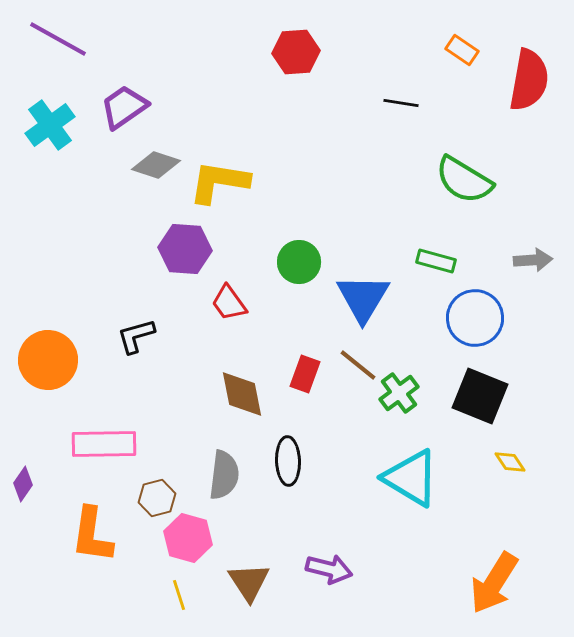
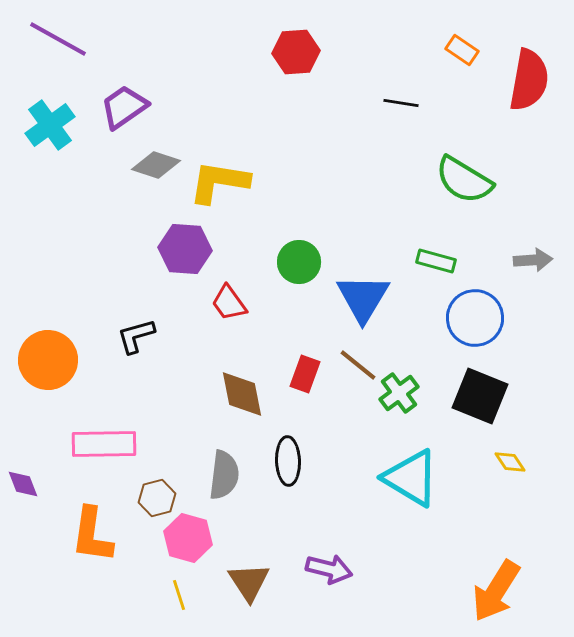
purple diamond: rotated 56 degrees counterclockwise
orange arrow: moved 2 px right, 8 px down
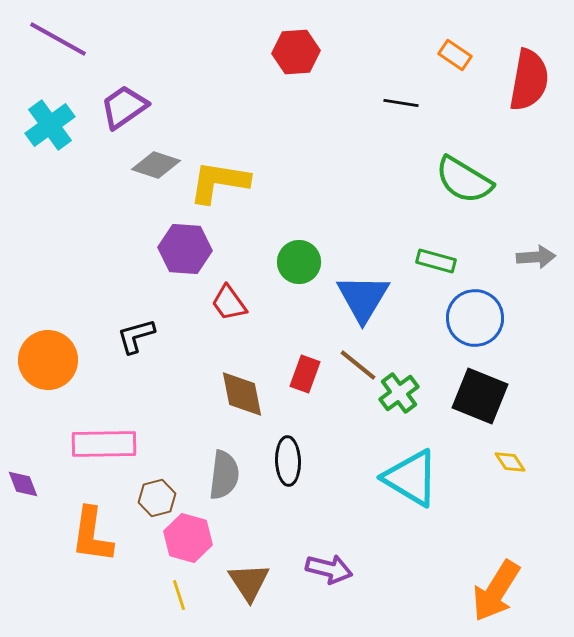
orange rectangle: moved 7 px left, 5 px down
gray arrow: moved 3 px right, 3 px up
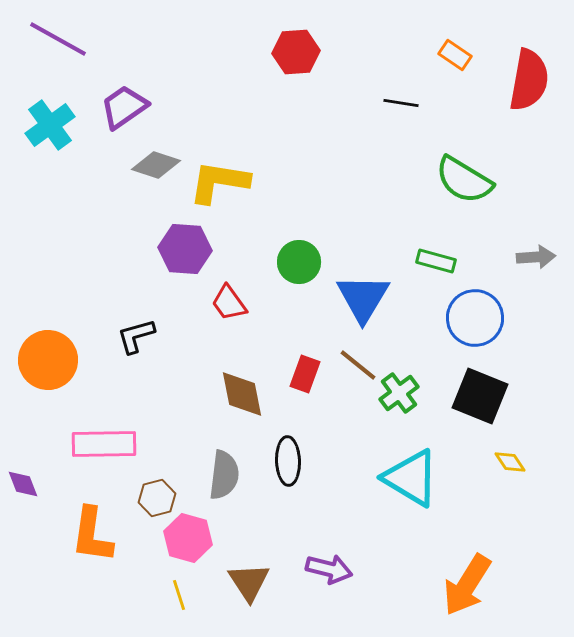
orange arrow: moved 29 px left, 6 px up
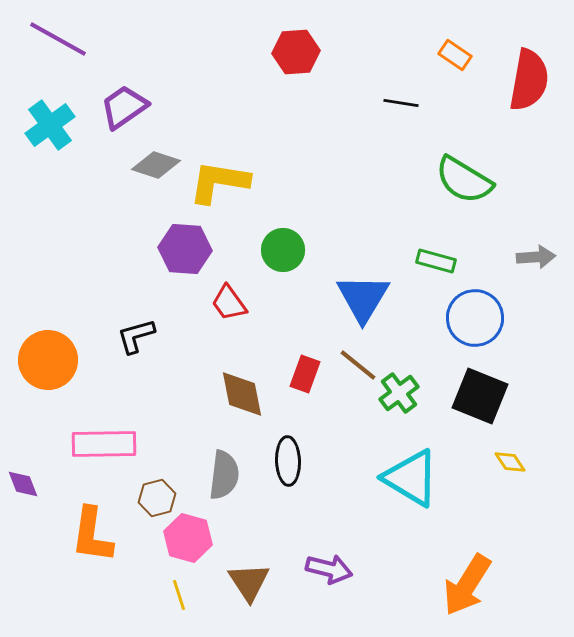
green circle: moved 16 px left, 12 px up
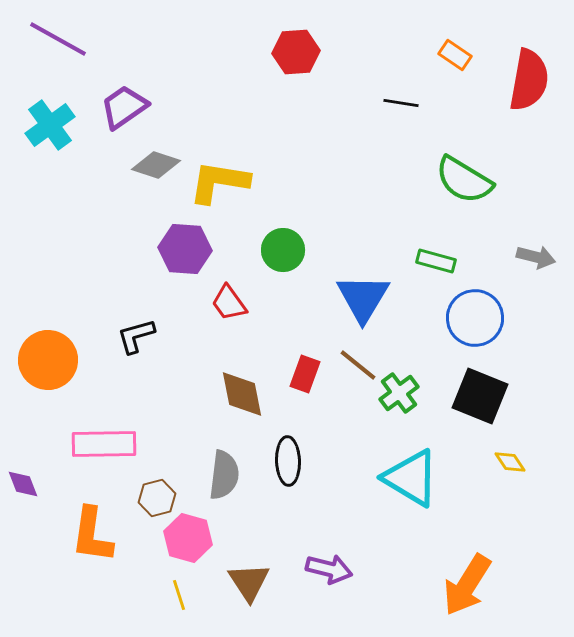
gray arrow: rotated 18 degrees clockwise
